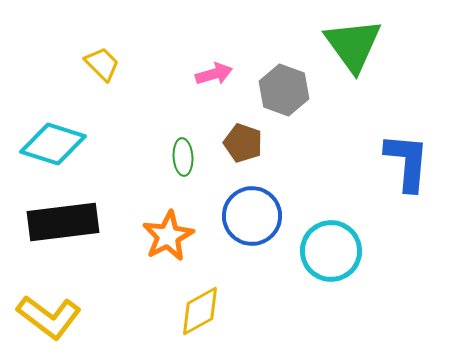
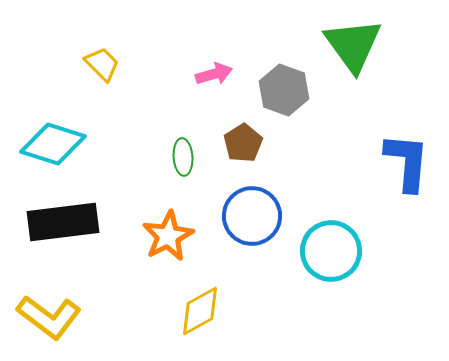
brown pentagon: rotated 21 degrees clockwise
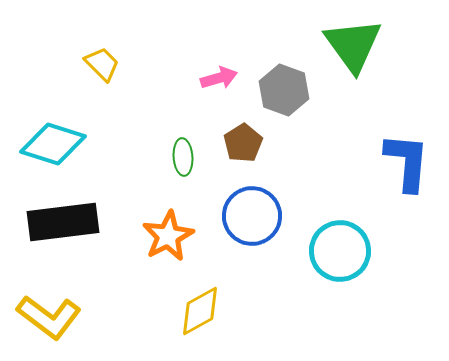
pink arrow: moved 5 px right, 4 px down
cyan circle: moved 9 px right
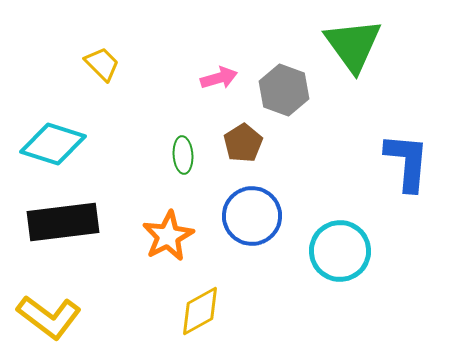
green ellipse: moved 2 px up
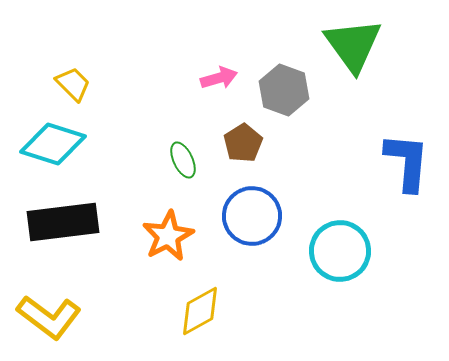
yellow trapezoid: moved 29 px left, 20 px down
green ellipse: moved 5 px down; rotated 21 degrees counterclockwise
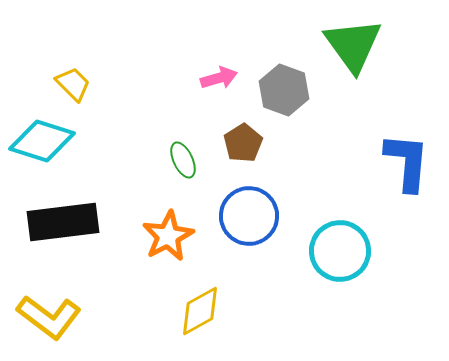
cyan diamond: moved 11 px left, 3 px up
blue circle: moved 3 px left
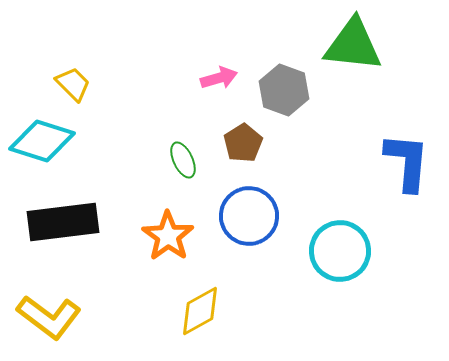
green triangle: rotated 48 degrees counterclockwise
orange star: rotated 9 degrees counterclockwise
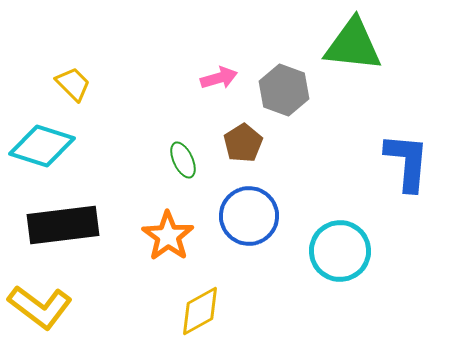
cyan diamond: moved 5 px down
black rectangle: moved 3 px down
yellow L-shape: moved 9 px left, 10 px up
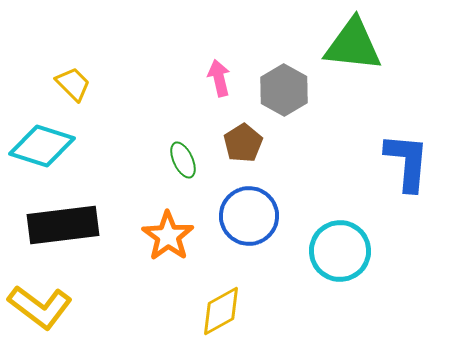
pink arrow: rotated 87 degrees counterclockwise
gray hexagon: rotated 9 degrees clockwise
yellow diamond: moved 21 px right
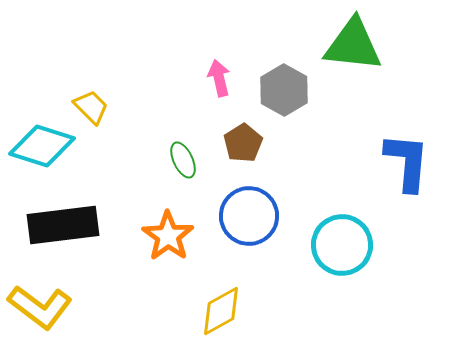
yellow trapezoid: moved 18 px right, 23 px down
cyan circle: moved 2 px right, 6 px up
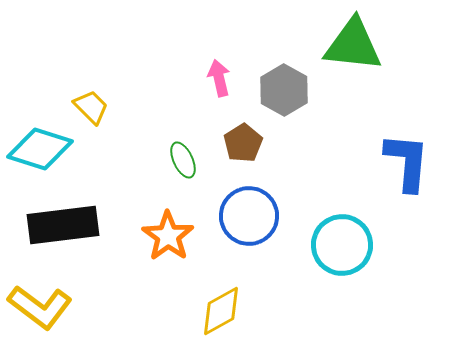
cyan diamond: moved 2 px left, 3 px down
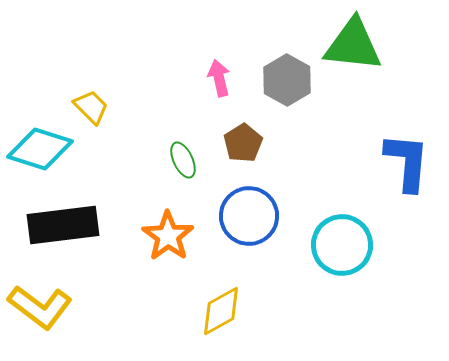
gray hexagon: moved 3 px right, 10 px up
